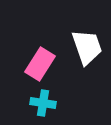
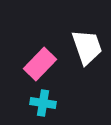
pink rectangle: rotated 12 degrees clockwise
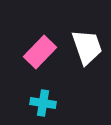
pink rectangle: moved 12 px up
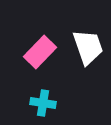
white trapezoid: moved 1 px right
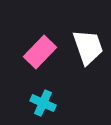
cyan cross: rotated 15 degrees clockwise
